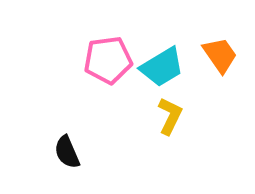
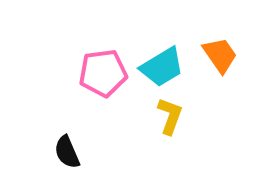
pink pentagon: moved 5 px left, 13 px down
yellow L-shape: rotated 6 degrees counterclockwise
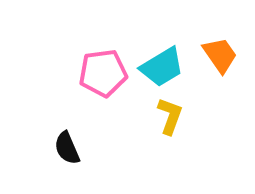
black semicircle: moved 4 px up
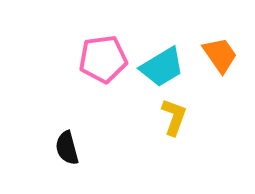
pink pentagon: moved 14 px up
yellow L-shape: moved 4 px right, 1 px down
black semicircle: rotated 8 degrees clockwise
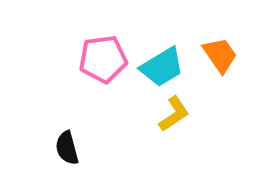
yellow L-shape: moved 3 px up; rotated 36 degrees clockwise
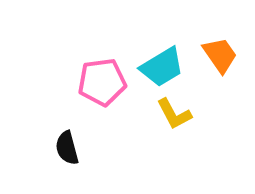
pink pentagon: moved 1 px left, 23 px down
yellow L-shape: rotated 96 degrees clockwise
